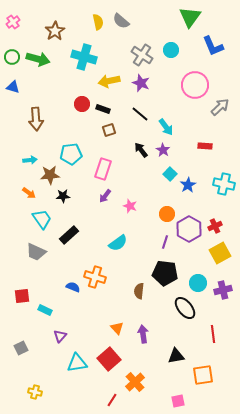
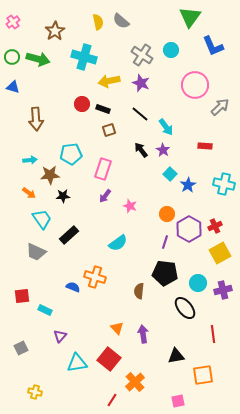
red square at (109, 359): rotated 10 degrees counterclockwise
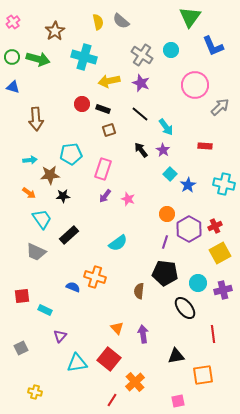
pink star at (130, 206): moved 2 px left, 7 px up
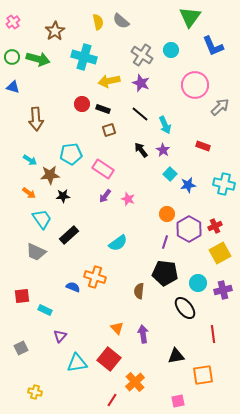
cyan arrow at (166, 127): moved 1 px left, 2 px up; rotated 12 degrees clockwise
red rectangle at (205, 146): moved 2 px left; rotated 16 degrees clockwise
cyan arrow at (30, 160): rotated 40 degrees clockwise
pink rectangle at (103, 169): rotated 75 degrees counterclockwise
blue star at (188, 185): rotated 21 degrees clockwise
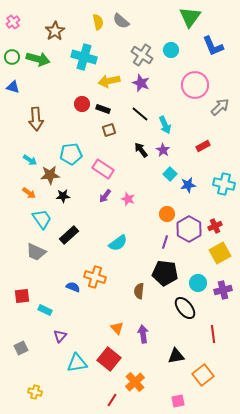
red rectangle at (203, 146): rotated 48 degrees counterclockwise
orange square at (203, 375): rotated 30 degrees counterclockwise
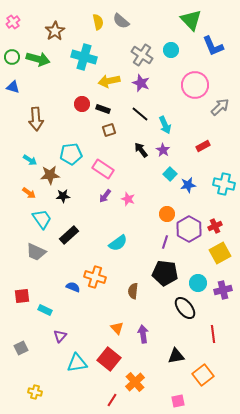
green triangle at (190, 17): moved 1 px right, 3 px down; rotated 20 degrees counterclockwise
brown semicircle at (139, 291): moved 6 px left
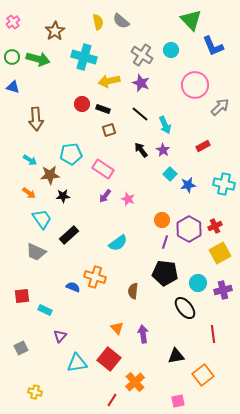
orange circle at (167, 214): moved 5 px left, 6 px down
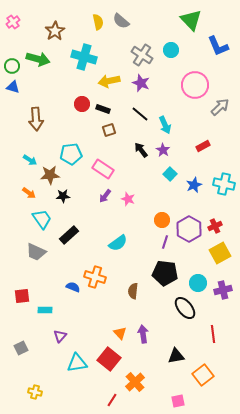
blue L-shape at (213, 46): moved 5 px right
green circle at (12, 57): moved 9 px down
blue star at (188, 185): moved 6 px right; rotated 14 degrees counterclockwise
cyan rectangle at (45, 310): rotated 24 degrees counterclockwise
orange triangle at (117, 328): moved 3 px right, 5 px down
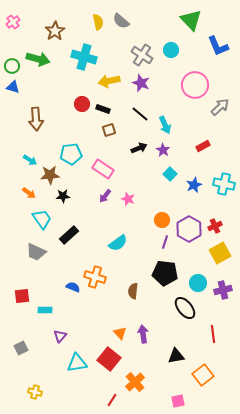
black arrow at (141, 150): moved 2 px left, 2 px up; rotated 105 degrees clockwise
